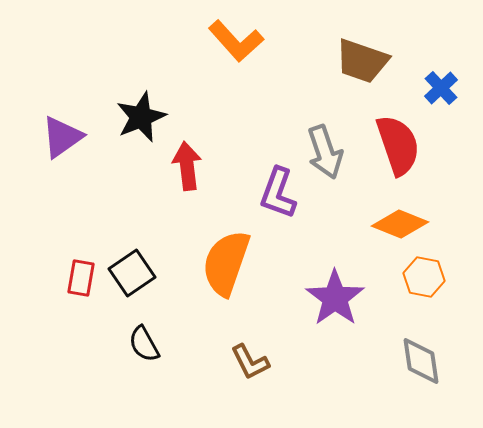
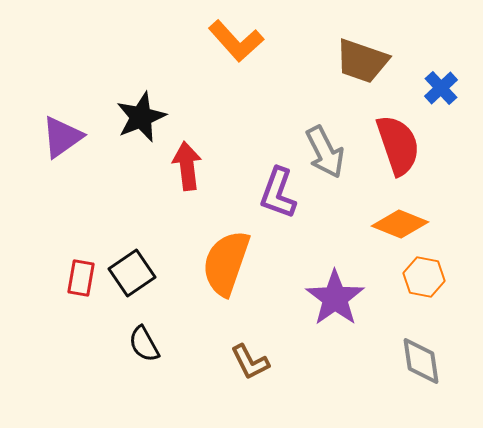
gray arrow: rotated 8 degrees counterclockwise
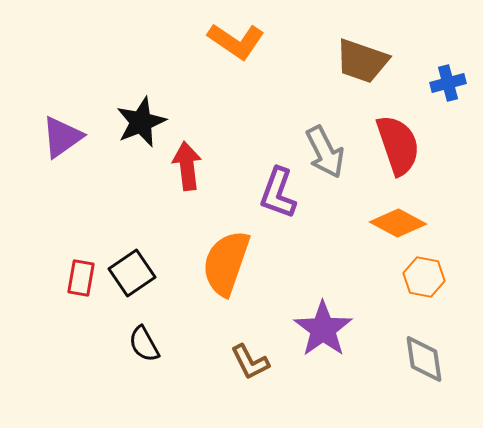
orange L-shape: rotated 14 degrees counterclockwise
blue cross: moved 7 px right, 5 px up; rotated 28 degrees clockwise
black star: moved 5 px down
orange diamond: moved 2 px left, 1 px up; rotated 6 degrees clockwise
purple star: moved 12 px left, 31 px down
gray diamond: moved 3 px right, 2 px up
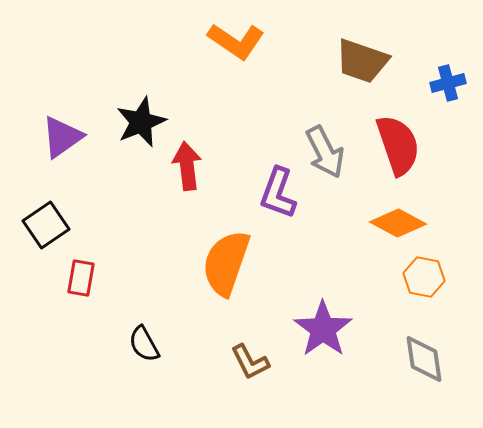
black square: moved 86 px left, 48 px up
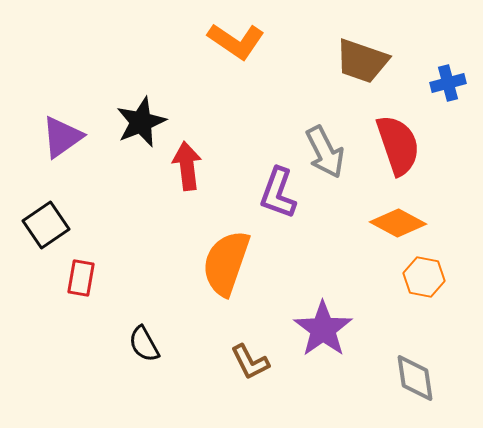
gray diamond: moved 9 px left, 19 px down
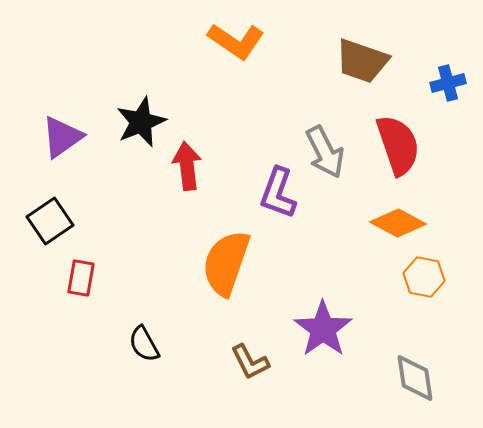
black square: moved 4 px right, 4 px up
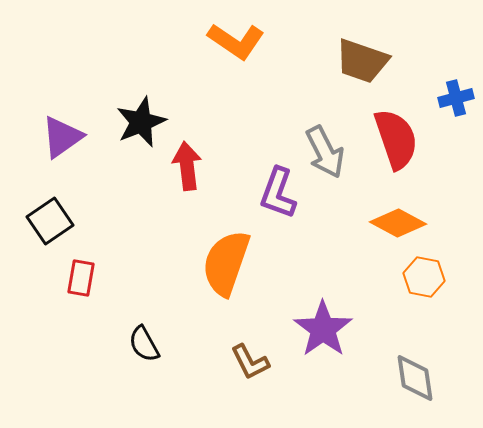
blue cross: moved 8 px right, 15 px down
red semicircle: moved 2 px left, 6 px up
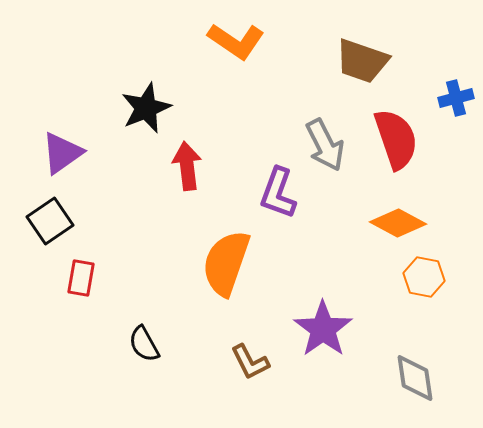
black star: moved 5 px right, 14 px up
purple triangle: moved 16 px down
gray arrow: moved 7 px up
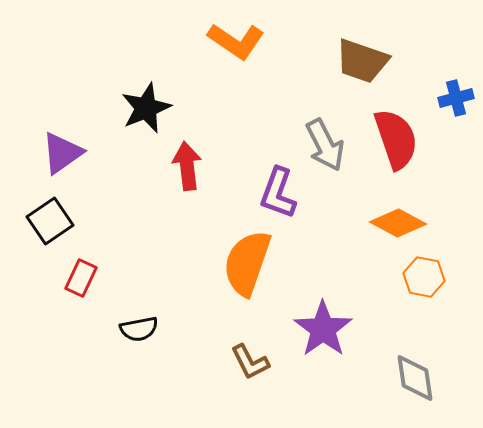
orange semicircle: moved 21 px right
red rectangle: rotated 15 degrees clockwise
black semicircle: moved 5 px left, 15 px up; rotated 72 degrees counterclockwise
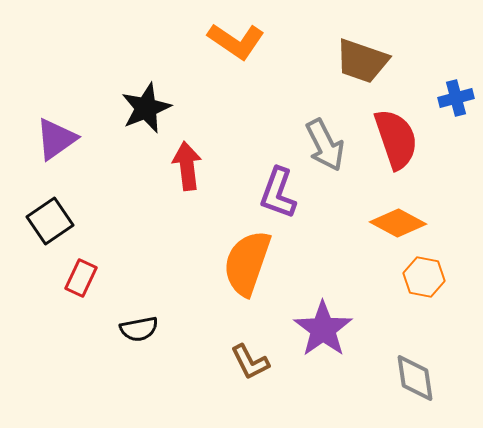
purple triangle: moved 6 px left, 14 px up
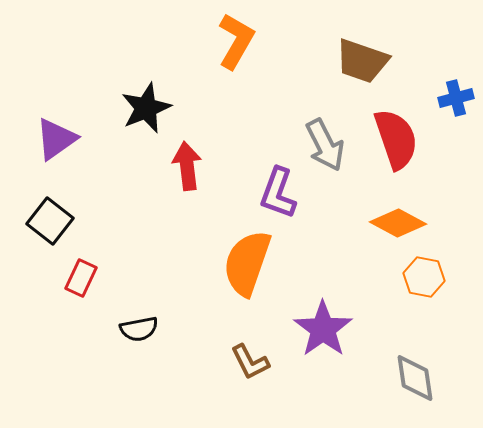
orange L-shape: rotated 94 degrees counterclockwise
black square: rotated 18 degrees counterclockwise
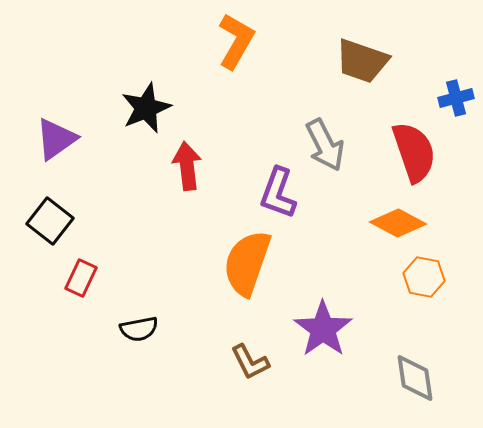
red semicircle: moved 18 px right, 13 px down
